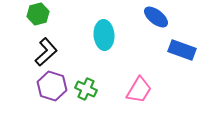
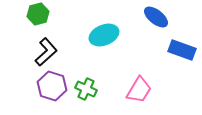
cyan ellipse: rotated 72 degrees clockwise
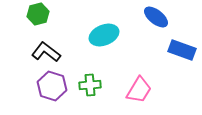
black L-shape: rotated 100 degrees counterclockwise
green cross: moved 4 px right, 4 px up; rotated 30 degrees counterclockwise
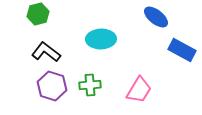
cyan ellipse: moved 3 px left, 4 px down; rotated 20 degrees clockwise
blue rectangle: rotated 8 degrees clockwise
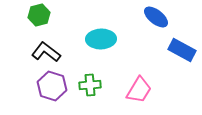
green hexagon: moved 1 px right, 1 px down
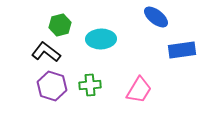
green hexagon: moved 21 px right, 10 px down
blue rectangle: rotated 36 degrees counterclockwise
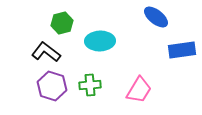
green hexagon: moved 2 px right, 2 px up
cyan ellipse: moved 1 px left, 2 px down
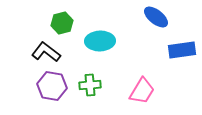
purple hexagon: rotated 8 degrees counterclockwise
pink trapezoid: moved 3 px right, 1 px down
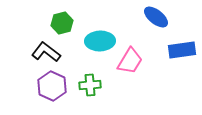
purple hexagon: rotated 16 degrees clockwise
pink trapezoid: moved 12 px left, 30 px up
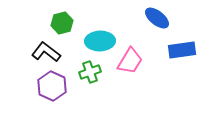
blue ellipse: moved 1 px right, 1 px down
green cross: moved 13 px up; rotated 15 degrees counterclockwise
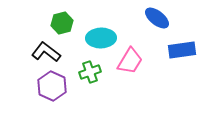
cyan ellipse: moved 1 px right, 3 px up
